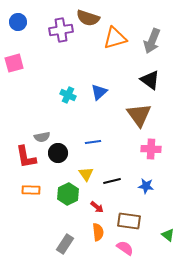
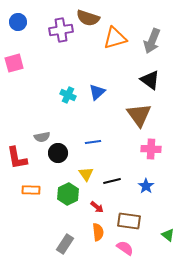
blue triangle: moved 2 px left
red L-shape: moved 9 px left, 1 px down
blue star: rotated 28 degrees clockwise
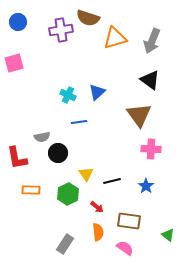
blue line: moved 14 px left, 20 px up
